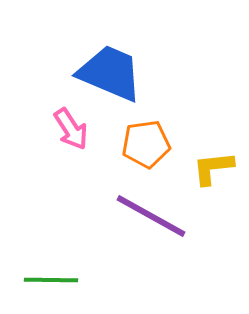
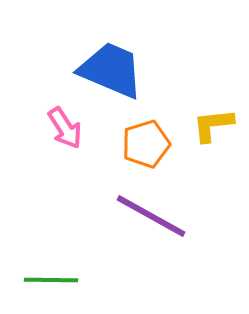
blue trapezoid: moved 1 px right, 3 px up
pink arrow: moved 6 px left, 1 px up
orange pentagon: rotated 9 degrees counterclockwise
yellow L-shape: moved 43 px up
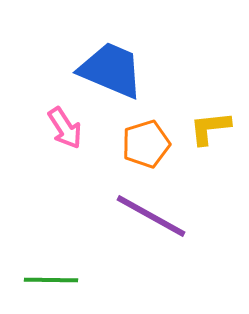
yellow L-shape: moved 3 px left, 3 px down
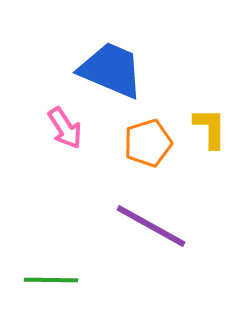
yellow L-shape: rotated 96 degrees clockwise
orange pentagon: moved 2 px right, 1 px up
purple line: moved 10 px down
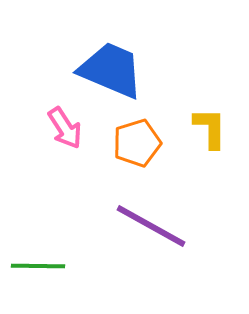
orange pentagon: moved 11 px left
green line: moved 13 px left, 14 px up
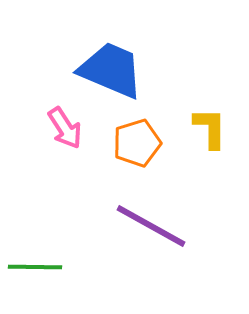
green line: moved 3 px left, 1 px down
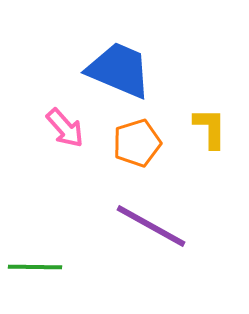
blue trapezoid: moved 8 px right
pink arrow: rotated 9 degrees counterclockwise
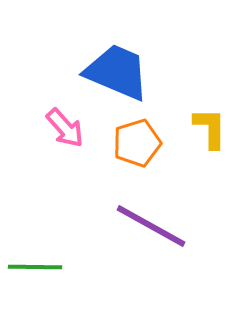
blue trapezoid: moved 2 px left, 2 px down
